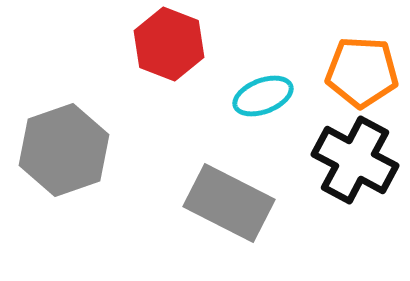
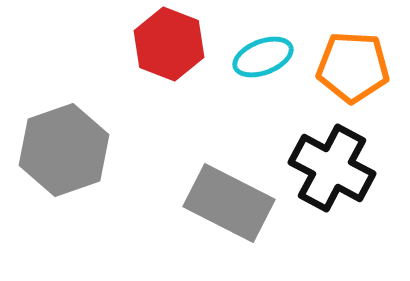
orange pentagon: moved 9 px left, 5 px up
cyan ellipse: moved 39 px up
black cross: moved 23 px left, 8 px down
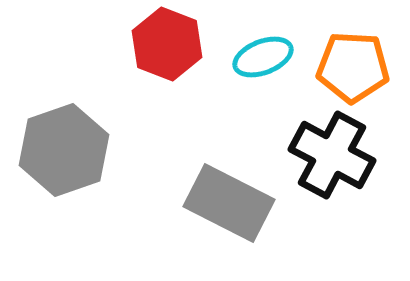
red hexagon: moved 2 px left
black cross: moved 13 px up
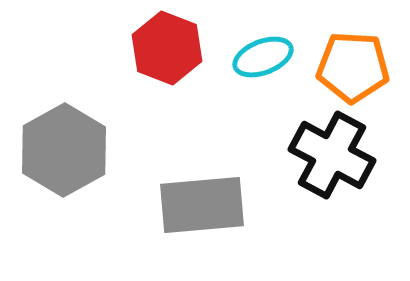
red hexagon: moved 4 px down
gray hexagon: rotated 10 degrees counterclockwise
gray rectangle: moved 27 px left, 2 px down; rotated 32 degrees counterclockwise
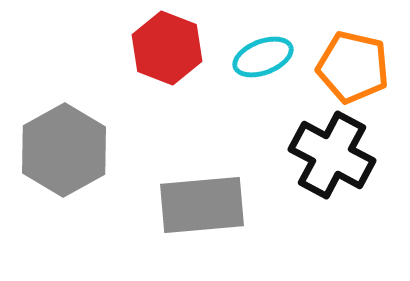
orange pentagon: rotated 10 degrees clockwise
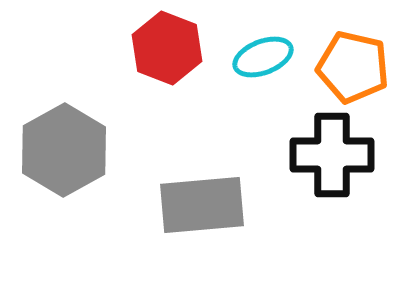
black cross: rotated 28 degrees counterclockwise
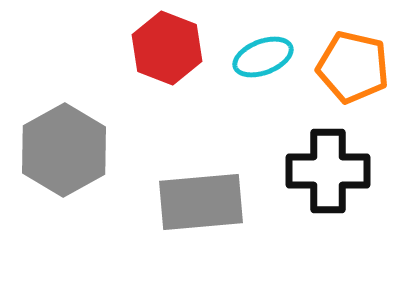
black cross: moved 4 px left, 16 px down
gray rectangle: moved 1 px left, 3 px up
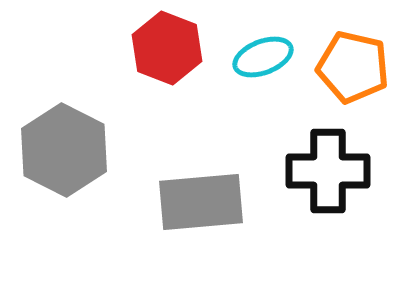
gray hexagon: rotated 4 degrees counterclockwise
